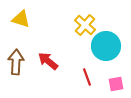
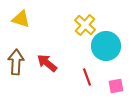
red arrow: moved 1 px left, 2 px down
pink square: moved 2 px down
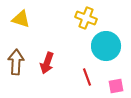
yellow cross: moved 1 px right, 7 px up; rotated 20 degrees counterclockwise
red arrow: rotated 110 degrees counterclockwise
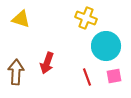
brown arrow: moved 10 px down
pink square: moved 2 px left, 10 px up
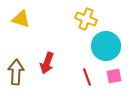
yellow cross: moved 1 px down
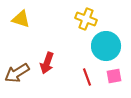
brown arrow: moved 1 px right, 1 px down; rotated 125 degrees counterclockwise
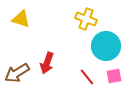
red line: rotated 18 degrees counterclockwise
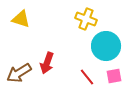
brown arrow: moved 2 px right
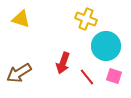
red arrow: moved 16 px right
pink square: rotated 28 degrees clockwise
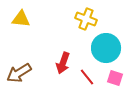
yellow triangle: rotated 12 degrees counterclockwise
cyan circle: moved 2 px down
pink square: moved 1 px right, 2 px down
